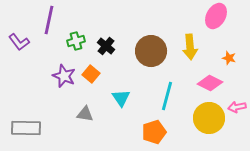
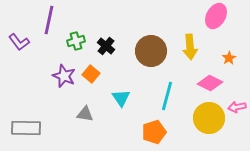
orange star: rotated 24 degrees clockwise
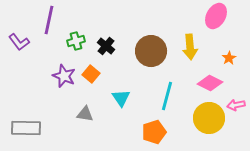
pink arrow: moved 1 px left, 2 px up
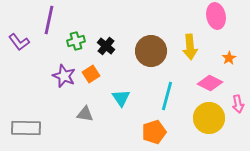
pink ellipse: rotated 40 degrees counterclockwise
orange square: rotated 18 degrees clockwise
pink arrow: moved 2 px right, 1 px up; rotated 90 degrees counterclockwise
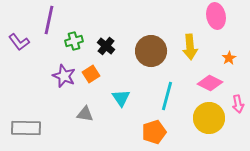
green cross: moved 2 px left
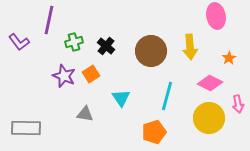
green cross: moved 1 px down
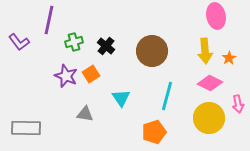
yellow arrow: moved 15 px right, 4 px down
brown circle: moved 1 px right
purple star: moved 2 px right
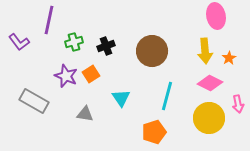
black cross: rotated 30 degrees clockwise
gray rectangle: moved 8 px right, 27 px up; rotated 28 degrees clockwise
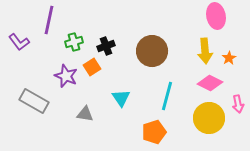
orange square: moved 1 px right, 7 px up
